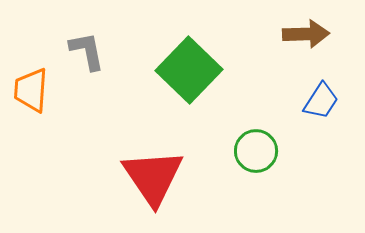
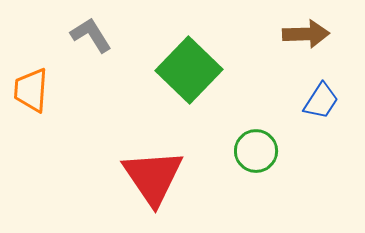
gray L-shape: moved 4 px right, 16 px up; rotated 21 degrees counterclockwise
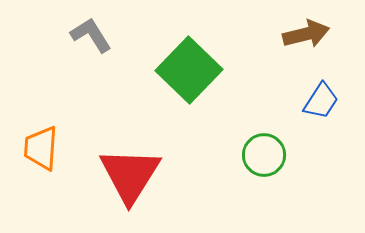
brown arrow: rotated 12 degrees counterclockwise
orange trapezoid: moved 10 px right, 58 px down
green circle: moved 8 px right, 4 px down
red triangle: moved 23 px left, 2 px up; rotated 6 degrees clockwise
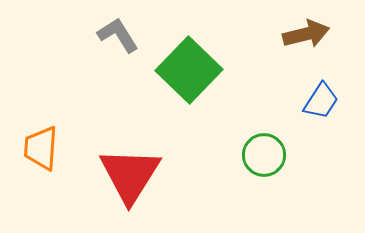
gray L-shape: moved 27 px right
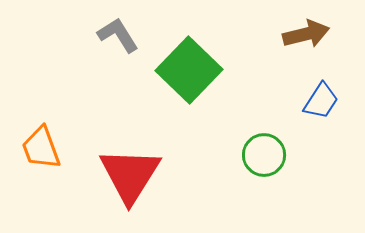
orange trapezoid: rotated 24 degrees counterclockwise
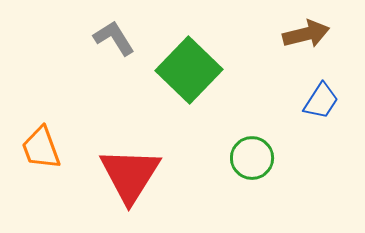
gray L-shape: moved 4 px left, 3 px down
green circle: moved 12 px left, 3 px down
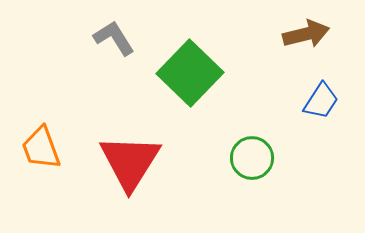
green square: moved 1 px right, 3 px down
red triangle: moved 13 px up
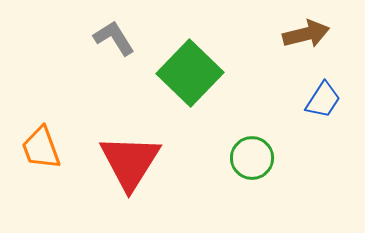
blue trapezoid: moved 2 px right, 1 px up
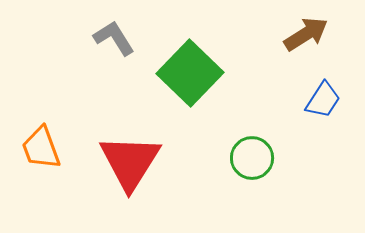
brown arrow: rotated 18 degrees counterclockwise
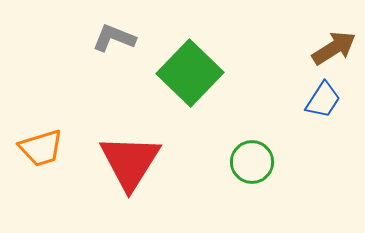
brown arrow: moved 28 px right, 14 px down
gray L-shape: rotated 36 degrees counterclockwise
orange trapezoid: rotated 87 degrees counterclockwise
green circle: moved 4 px down
